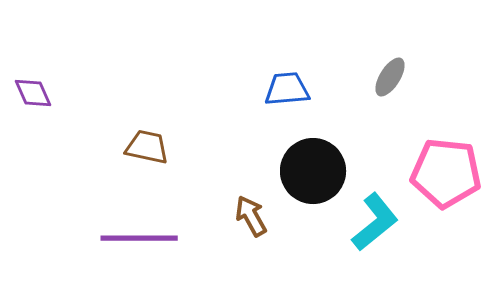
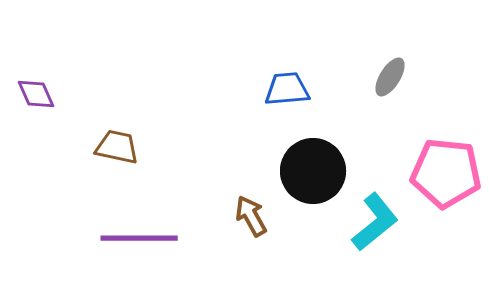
purple diamond: moved 3 px right, 1 px down
brown trapezoid: moved 30 px left
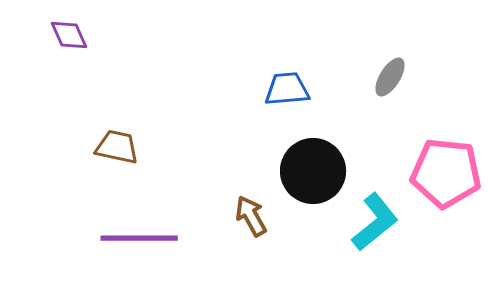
purple diamond: moved 33 px right, 59 px up
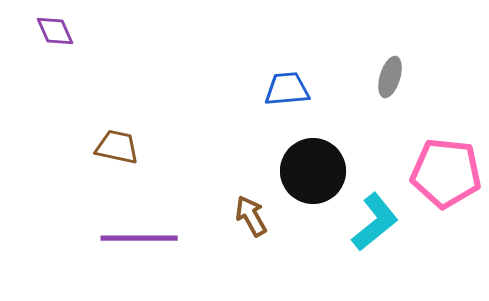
purple diamond: moved 14 px left, 4 px up
gray ellipse: rotated 15 degrees counterclockwise
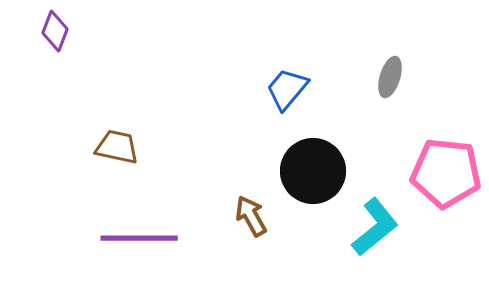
purple diamond: rotated 45 degrees clockwise
blue trapezoid: rotated 45 degrees counterclockwise
cyan L-shape: moved 5 px down
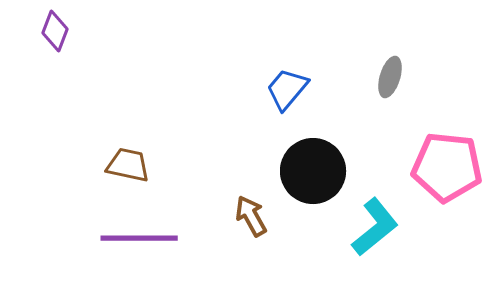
brown trapezoid: moved 11 px right, 18 px down
pink pentagon: moved 1 px right, 6 px up
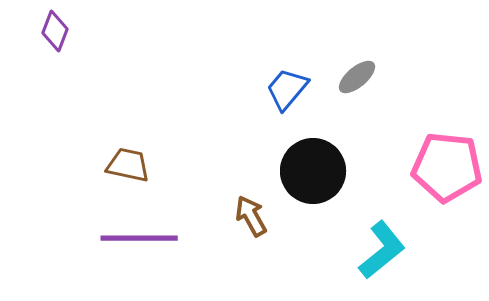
gray ellipse: moved 33 px left; rotated 33 degrees clockwise
cyan L-shape: moved 7 px right, 23 px down
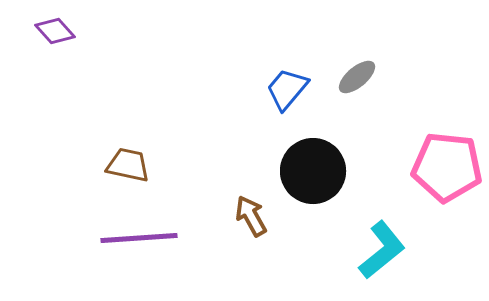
purple diamond: rotated 63 degrees counterclockwise
purple line: rotated 4 degrees counterclockwise
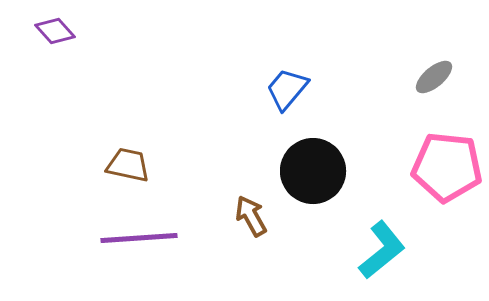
gray ellipse: moved 77 px right
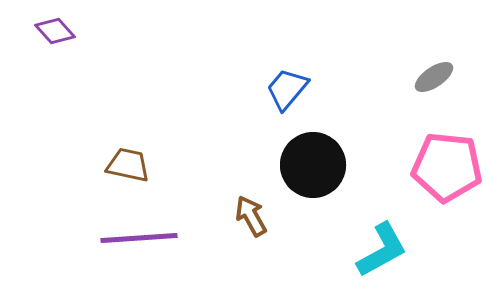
gray ellipse: rotated 6 degrees clockwise
black circle: moved 6 px up
cyan L-shape: rotated 10 degrees clockwise
